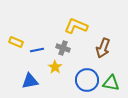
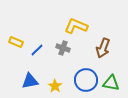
blue line: rotated 32 degrees counterclockwise
yellow star: moved 19 px down
blue circle: moved 1 px left
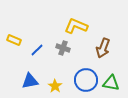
yellow rectangle: moved 2 px left, 2 px up
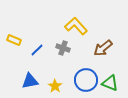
yellow L-shape: rotated 25 degrees clockwise
brown arrow: rotated 30 degrees clockwise
green triangle: moved 1 px left; rotated 12 degrees clockwise
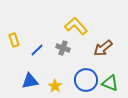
yellow rectangle: rotated 48 degrees clockwise
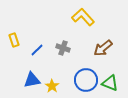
yellow L-shape: moved 7 px right, 9 px up
blue triangle: moved 2 px right, 1 px up
yellow star: moved 3 px left
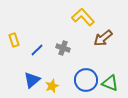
brown arrow: moved 10 px up
blue triangle: rotated 30 degrees counterclockwise
yellow star: rotated 16 degrees clockwise
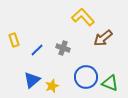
blue circle: moved 3 px up
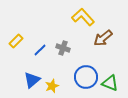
yellow rectangle: moved 2 px right, 1 px down; rotated 64 degrees clockwise
blue line: moved 3 px right
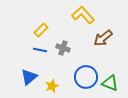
yellow L-shape: moved 2 px up
yellow rectangle: moved 25 px right, 11 px up
blue line: rotated 56 degrees clockwise
blue triangle: moved 3 px left, 3 px up
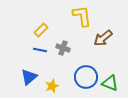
yellow L-shape: moved 1 px left, 1 px down; rotated 35 degrees clockwise
